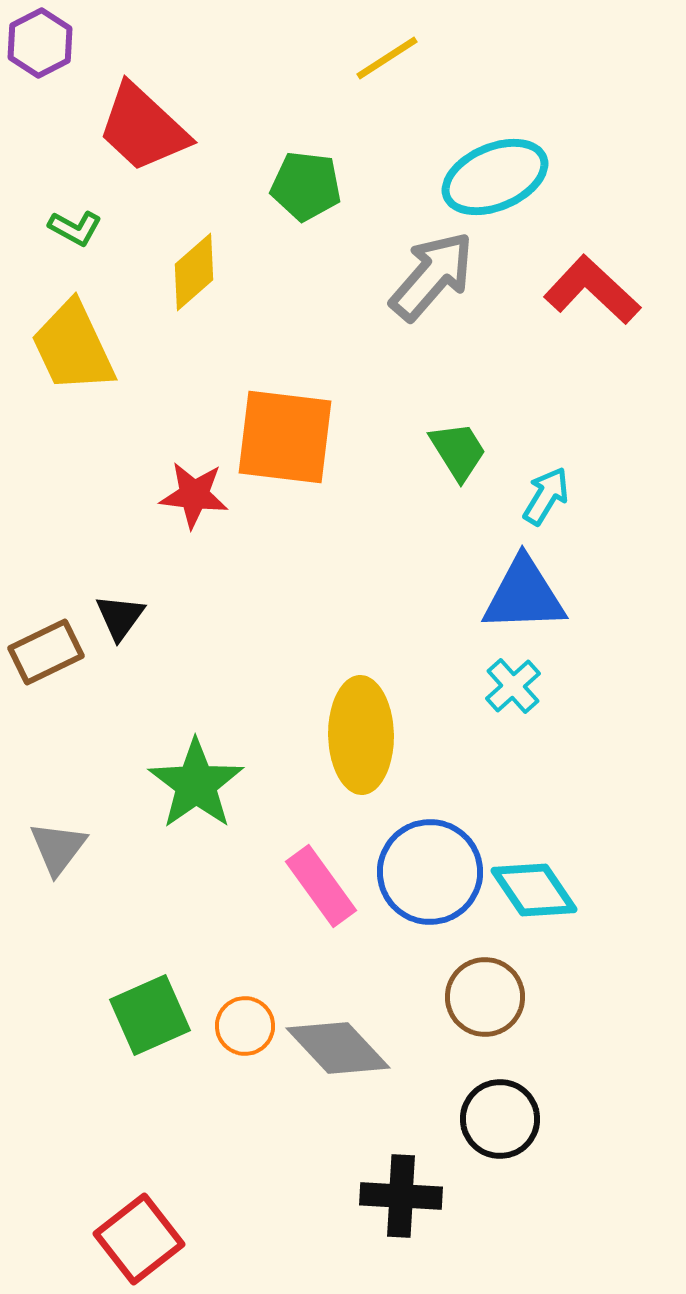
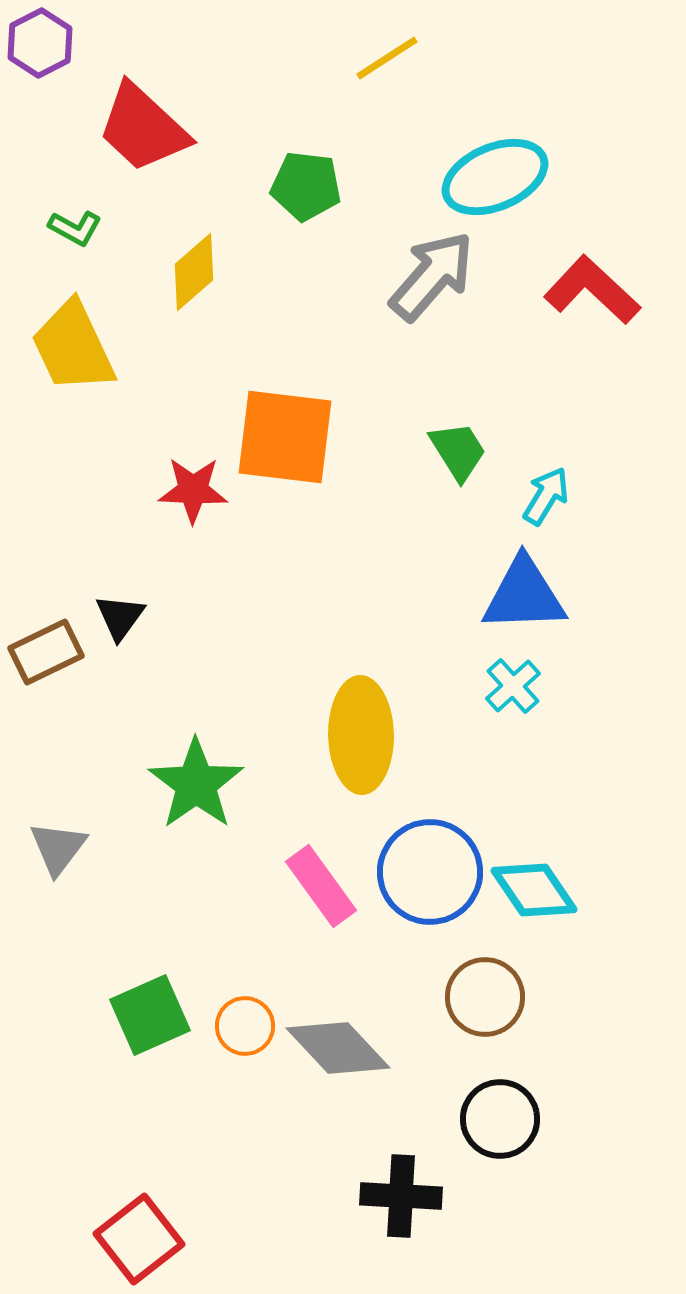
red star: moved 1 px left, 5 px up; rotated 4 degrees counterclockwise
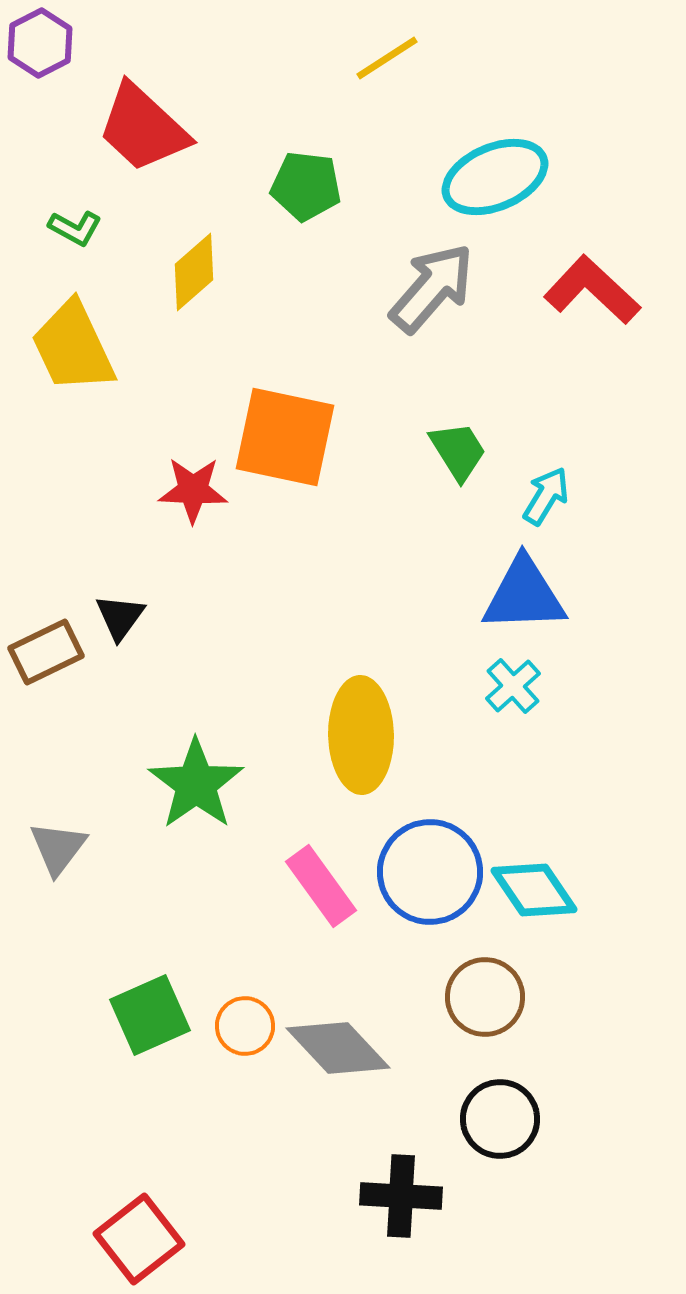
gray arrow: moved 12 px down
orange square: rotated 5 degrees clockwise
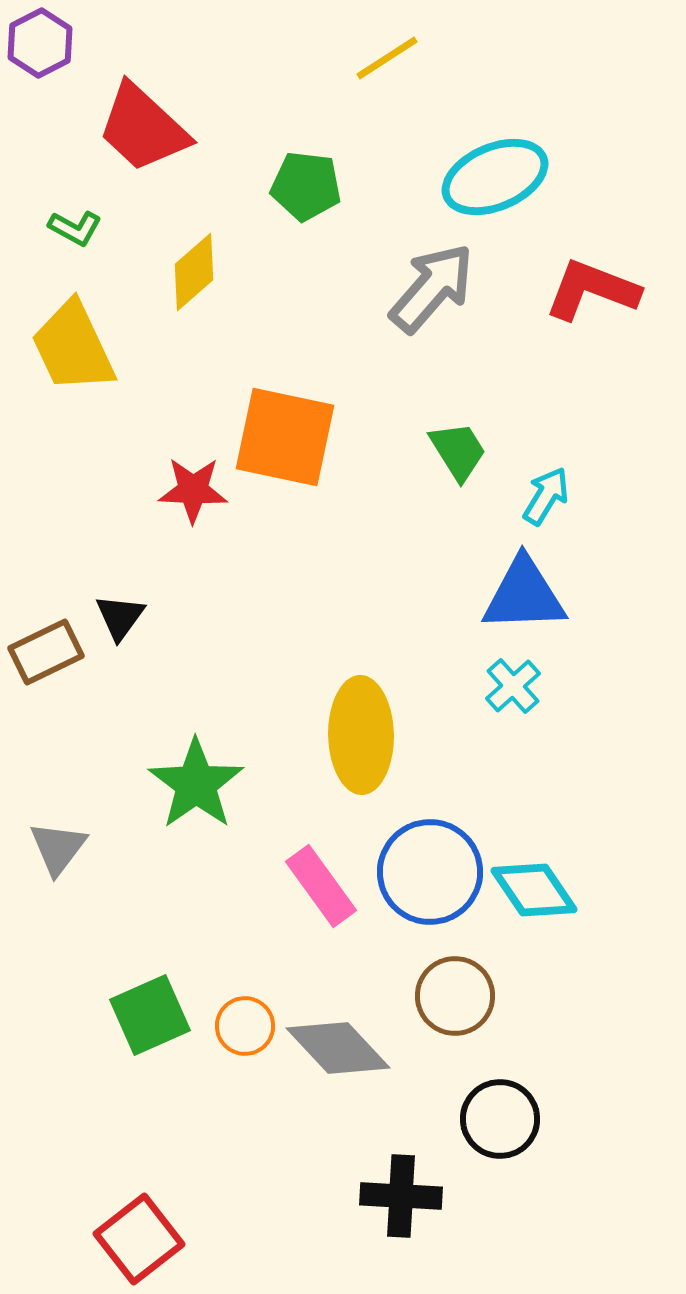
red L-shape: rotated 22 degrees counterclockwise
brown circle: moved 30 px left, 1 px up
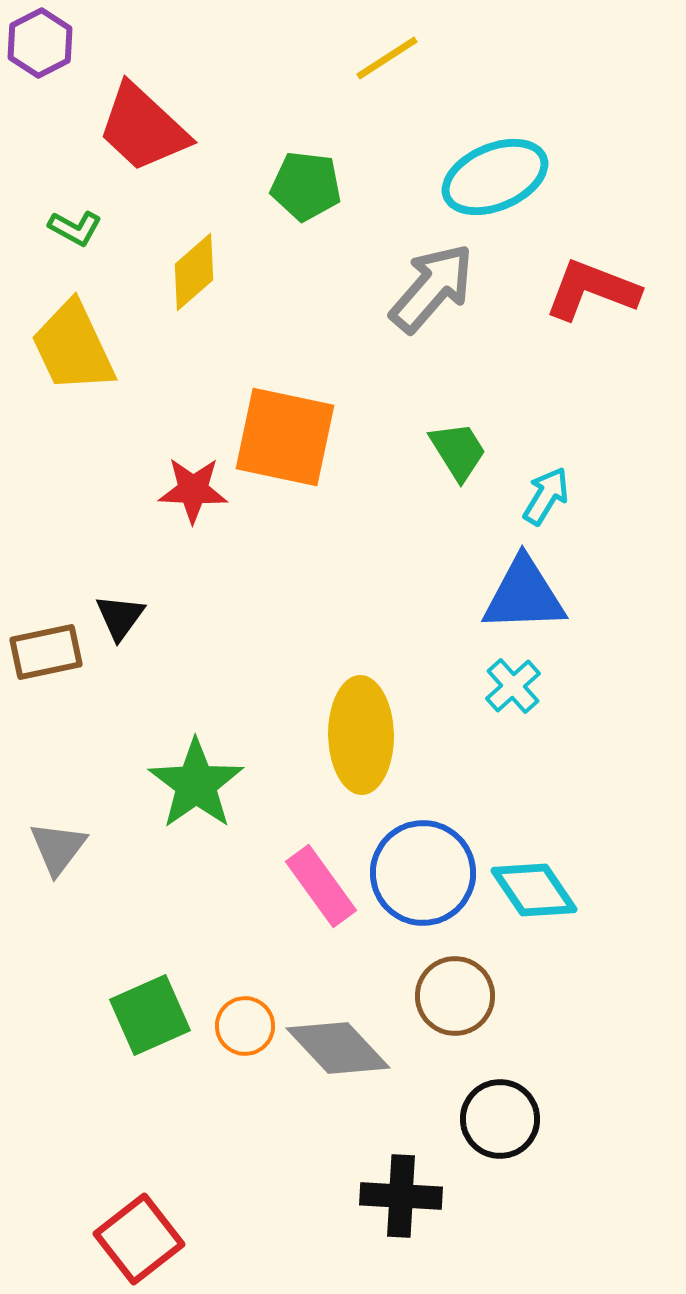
brown rectangle: rotated 14 degrees clockwise
blue circle: moved 7 px left, 1 px down
